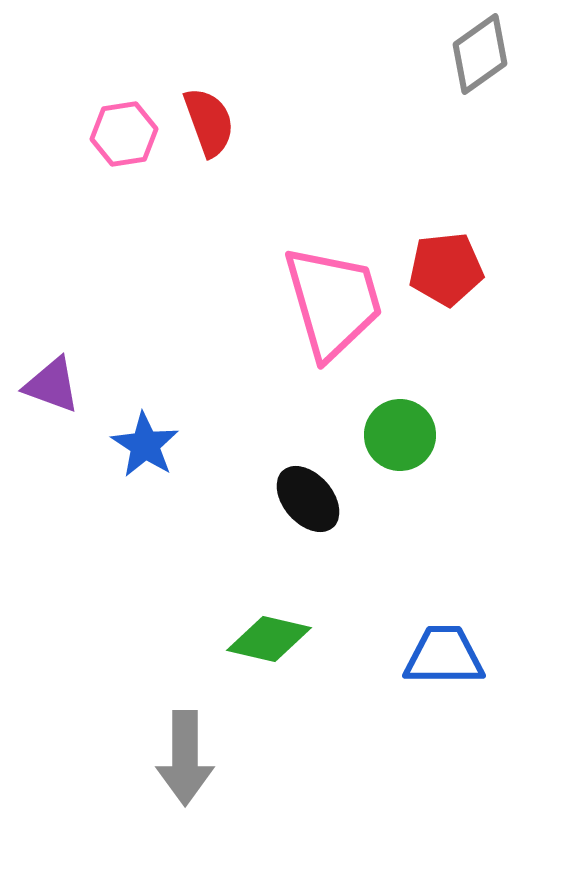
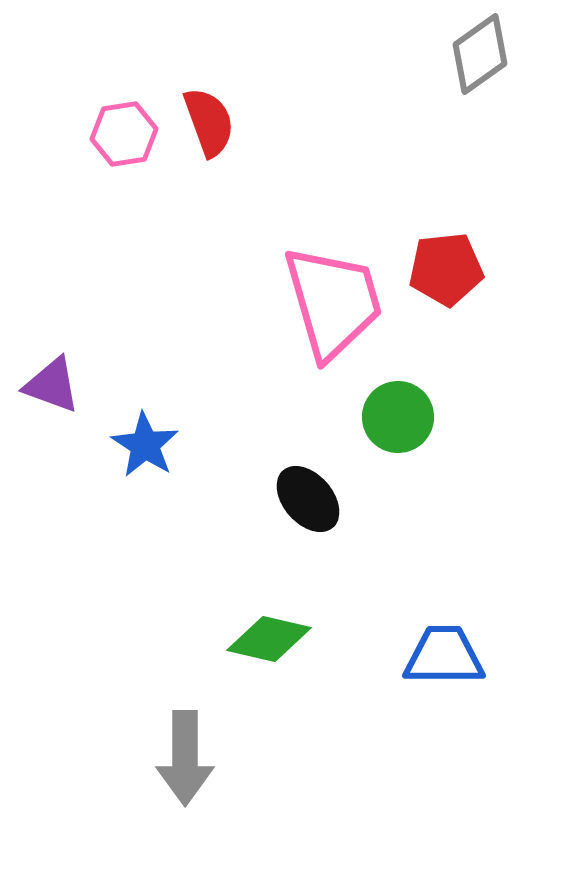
green circle: moved 2 px left, 18 px up
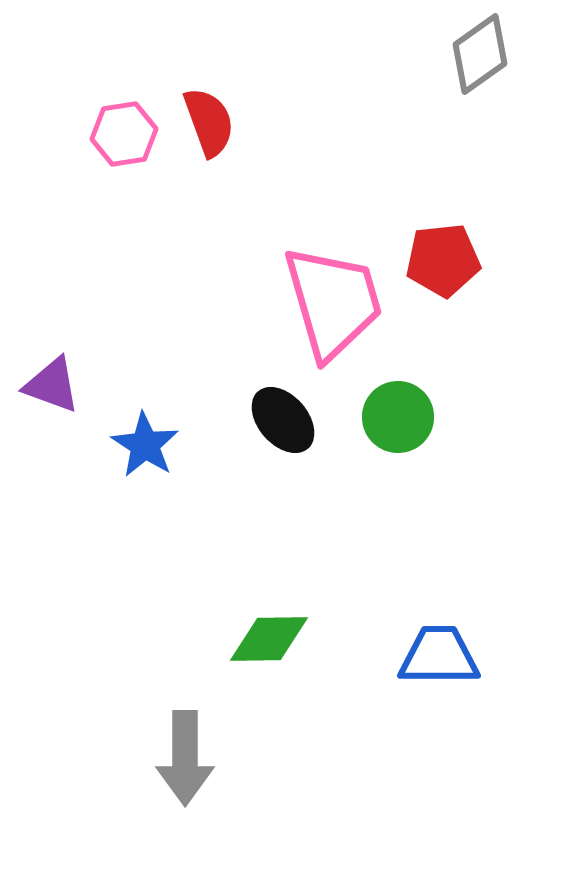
red pentagon: moved 3 px left, 9 px up
black ellipse: moved 25 px left, 79 px up
green diamond: rotated 14 degrees counterclockwise
blue trapezoid: moved 5 px left
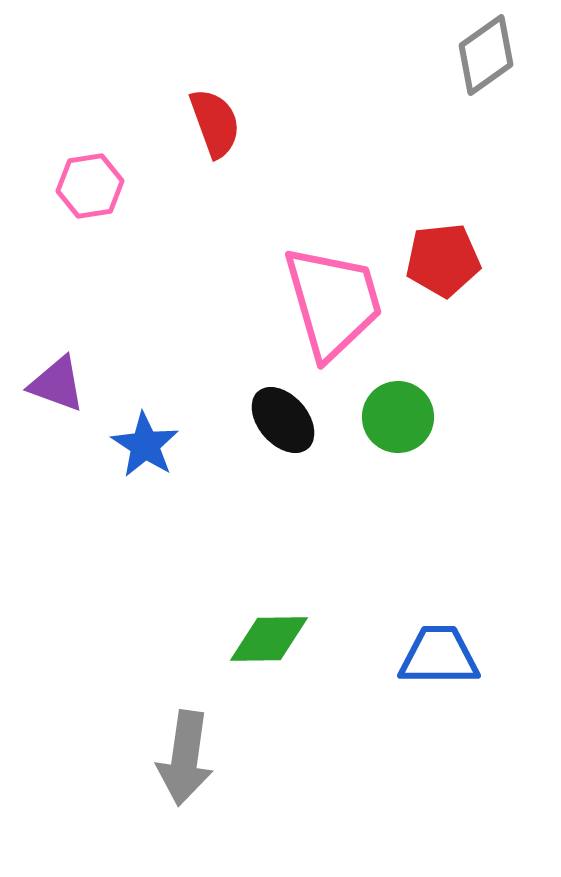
gray diamond: moved 6 px right, 1 px down
red semicircle: moved 6 px right, 1 px down
pink hexagon: moved 34 px left, 52 px down
purple triangle: moved 5 px right, 1 px up
gray arrow: rotated 8 degrees clockwise
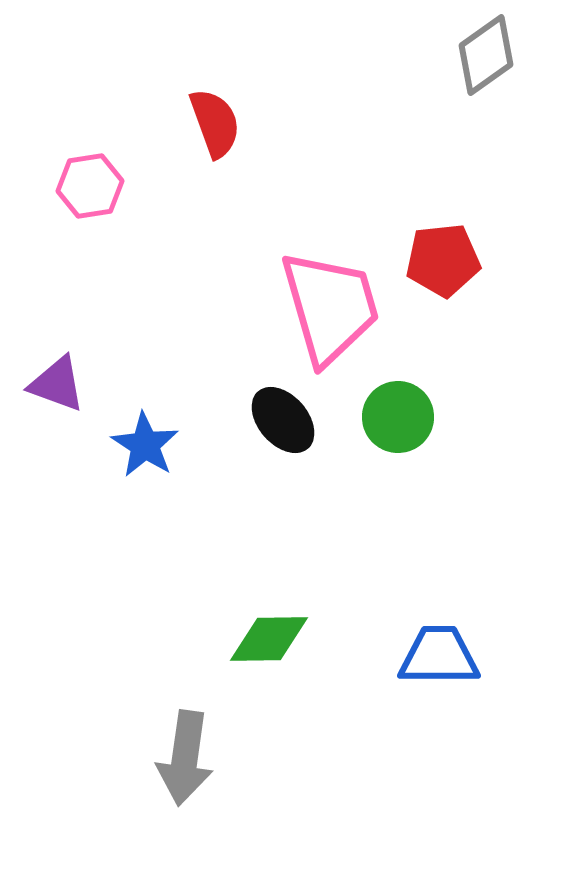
pink trapezoid: moved 3 px left, 5 px down
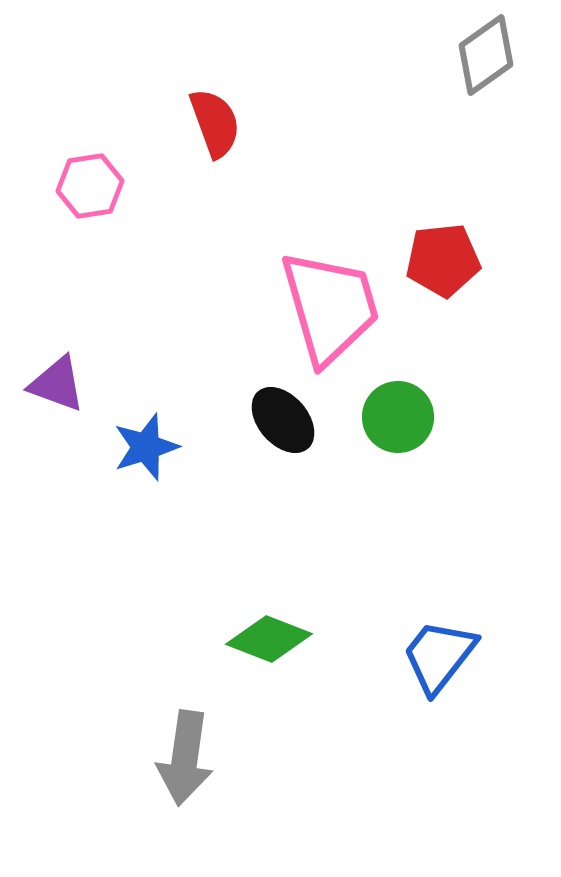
blue star: moved 1 px right, 2 px down; rotated 22 degrees clockwise
green diamond: rotated 22 degrees clockwise
blue trapezoid: rotated 52 degrees counterclockwise
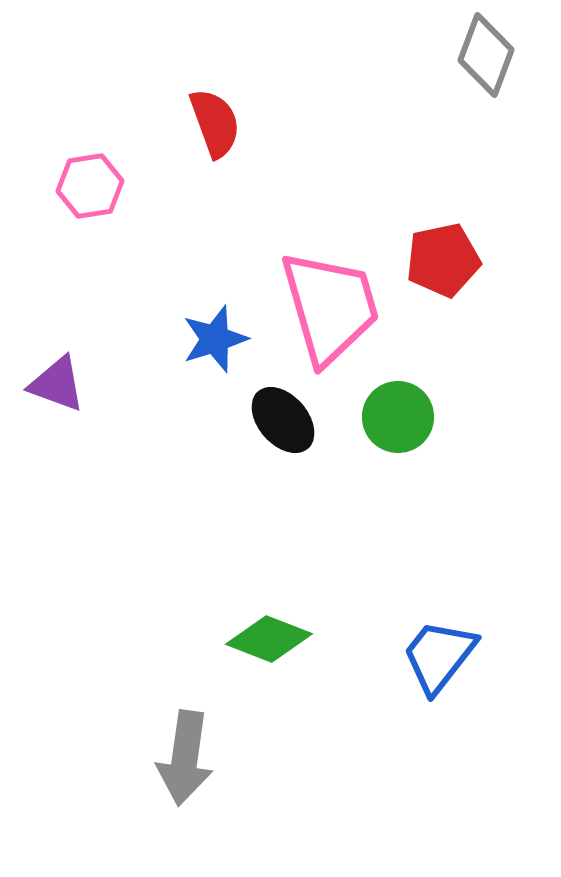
gray diamond: rotated 34 degrees counterclockwise
red pentagon: rotated 6 degrees counterclockwise
blue star: moved 69 px right, 108 px up
